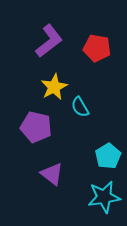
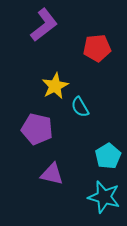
purple L-shape: moved 5 px left, 16 px up
red pentagon: rotated 16 degrees counterclockwise
yellow star: moved 1 px right, 1 px up
purple pentagon: moved 1 px right, 2 px down
purple triangle: rotated 25 degrees counterclockwise
cyan star: rotated 24 degrees clockwise
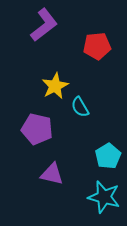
red pentagon: moved 2 px up
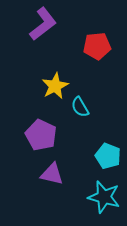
purple L-shape: moved 1 px left, 1 px up
purple pentagon: moved 4 px right, 6 px down; rotated 12 degrees clockwise
cyan pentagon: rotated 20 degrees counterclockwise
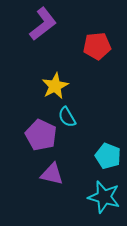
cyan semicircle: moved 13 px left, 10 px down
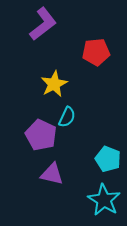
red pentagon: moved 1 px left, 6 px down
yellow star: moved 1 px left, 2 px up
cyan semicircle: rotated 125 degrees counterclockwise
cyan pentagon: moved 3 px down
cyan star: moved 3 px down; rotated 16 degrees clockwise
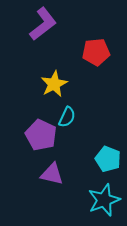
cyan star: rotated 20 degrees clockwise
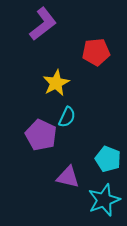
yellow star: moved 2 px right, 1 px up
purple triangle: moved 16 px right, 3 px down
